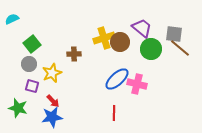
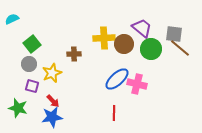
yellow cross: rotated 15 degrees clockwise
brown circle: moved 4 px right, 2 px down
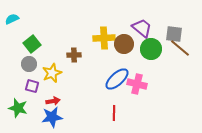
brown cross: moved 1 px down
red arrow: rotated 56 degrees counterclockwise
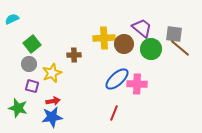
pink cross: rotated 12 degrees counterclockwise
red line: rotated 21 degrees clockwise
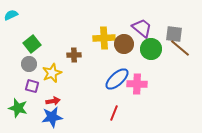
cyan semicircle: moved 1 px left, 4 px up
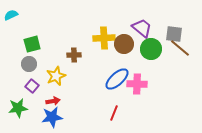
green square: rotated 24 degrees clockwise
yellow star: moved 4 px right, 3 px down
purple square: rotated 24 degrees clockwise
green star: rotated 24 degrees counterclockwise
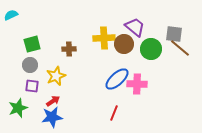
purple trapezoid: moved 7 px left, 1 px up
brown cross: moved 5 px left, 6 px up
gray circle: moved 1 px right, 1 px down
purple square: rotated 32 degrees counterclockwise
red arrow: rotated 24 degrees counterclockwise
green star: rotated 12 degrees counterclockwise
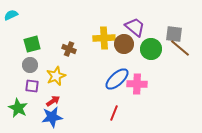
brown cross: rotated 24 degrees clockwise
green star: rotated 24 degrees counterclockwise
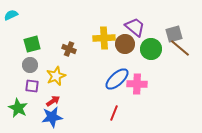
gray square: rotated 24 degrees counterclockwise
brown circle: moved 1 px right
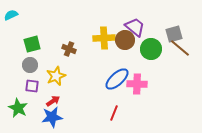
brown circle: moved 4 px up
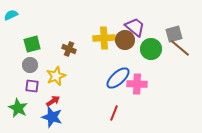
blue ellipse: moved 1 px right, 1 px up
blue star: rotated 25 degrees clockwise
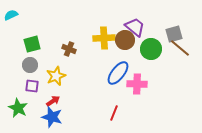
blue ellipse: moved 5 px up; rotated 10 degrees counterclockwise
